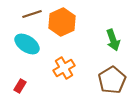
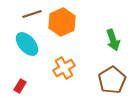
cyan ellipse: rotated 15 degrees clockwise
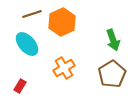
brown pentagon: moved 6 px up
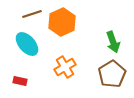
green arrow: moved 2 px down
orange cross: moved 1 px right, 1 px up
red rectangle: moved 5 px up; rotated 72 degrees clockwise
